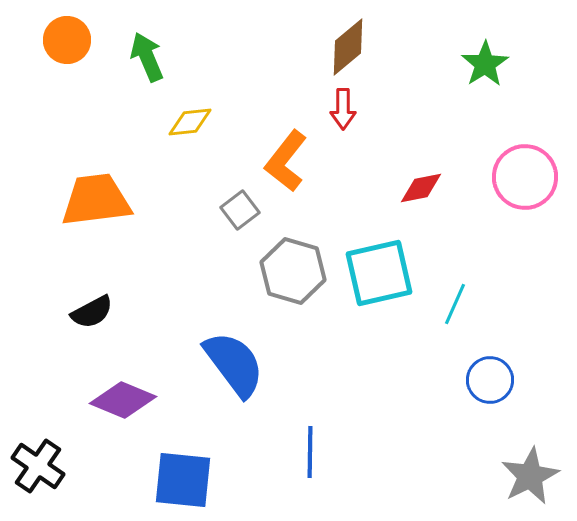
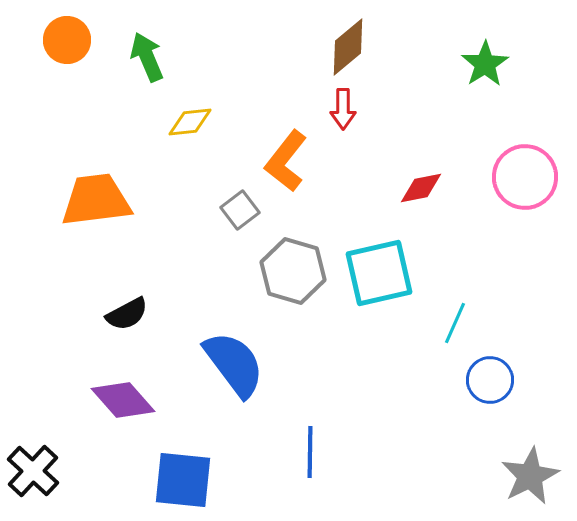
cyan line: moved 19 px down
black semicircle: moved 35 px right, 2 px down
purple diamond: rotated 26 degrees clockwise
black cross: moved 5 px left, 5 px down; rotated 8 degrees clockwise
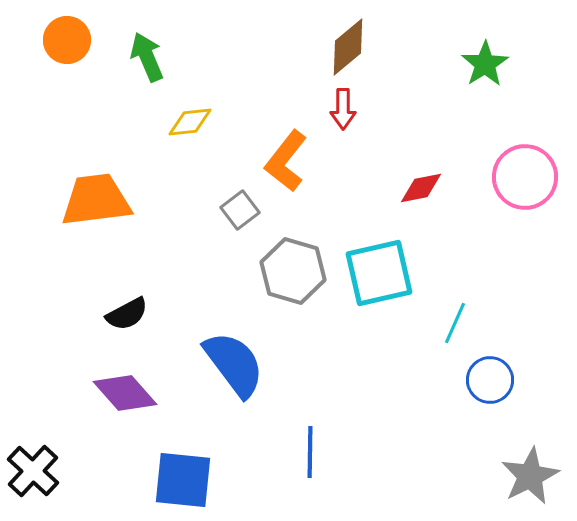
purple diamond: moved 2 px right, 7 px up
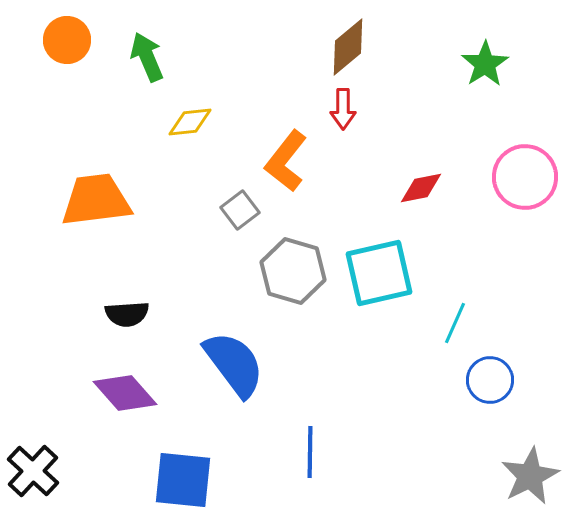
black semicircle: rotated 24 degrees clockwise
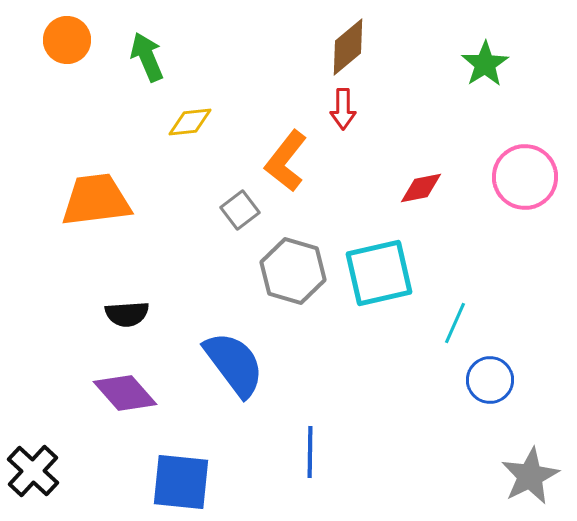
blue square: moved 2 px left, 2 px down
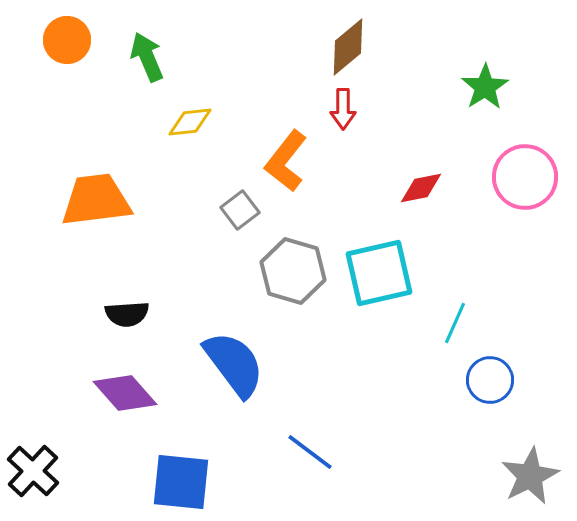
green star: moved 23 px down
blue line: rotated 54 degrees counterclockwise
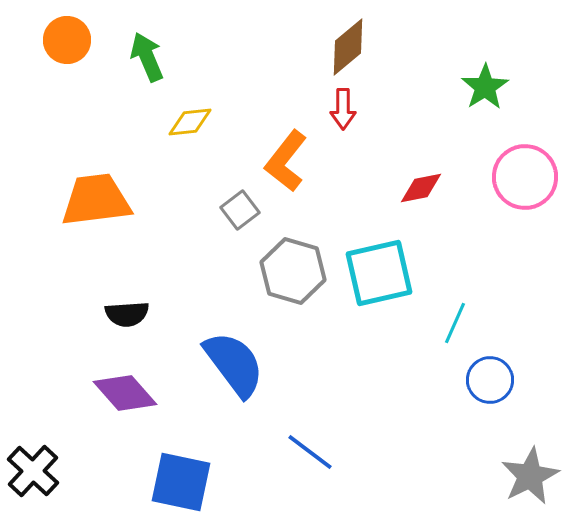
blue square: rotated 6 degrees clockwise
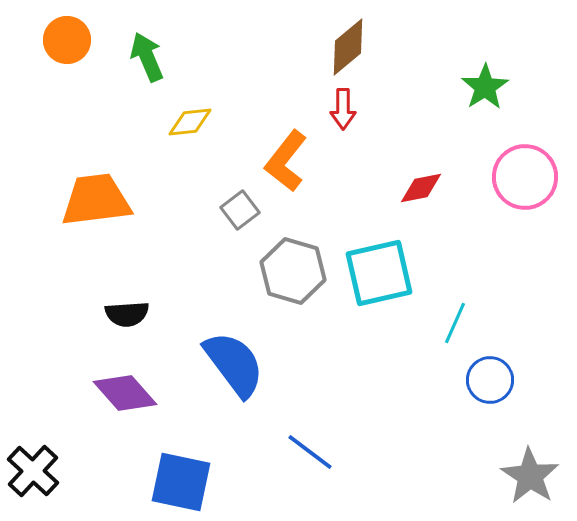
gray star: rotated 12 degrees counterclockwise
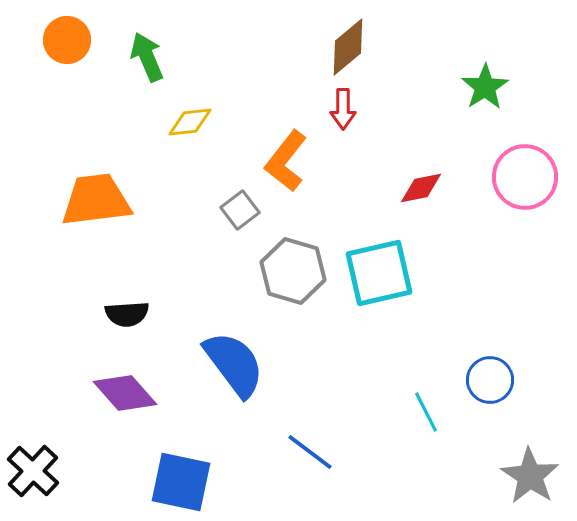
cyan line: moved 29 px left, 89 px down; rotated 51 degrees counterclockwise
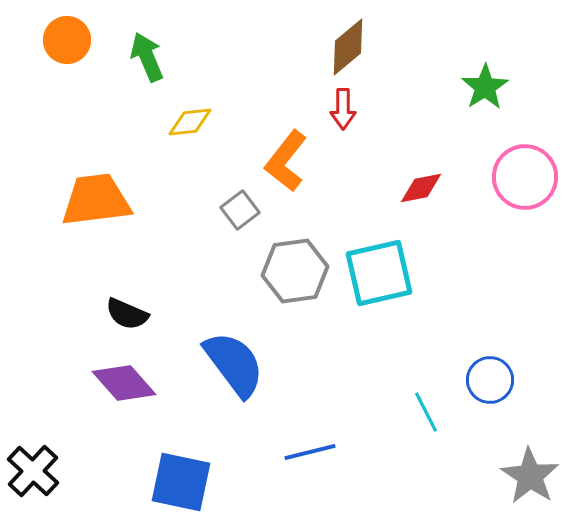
gray hexagon: moved 2 px right; rotated 24 degrees counterclockwise
black semicircle: rotated 27 degrees clockwise
purple diamond: moved 1 px left, 10 px up
blue line: rotated 51 degrees counterclockwise
